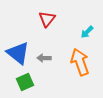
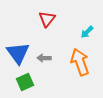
blue triangle: rotated 15 degrees clockwise
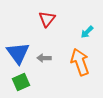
green square: moved 4 px left
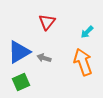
red triangle: moved 3 px down
blue triangle: moved 1 px right, 1 px up; rotated 35 degrees clockwise
gray arrow: rotated 16 degrees clockwise
orange arrow: moved 3 px right
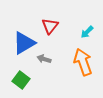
red triangle: moved 3 px right, 4 px down
blue triangle: moved 5 px right, 9 px up
gray arrow: moved 1 px down
green square: moved 2 px up; rotated 30 degrees counterclockwise
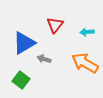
red triangle: moved 5 px right, 1 px up
cyan arrow: rotated 40 degrees clockwise
orange arrow: moved 2 px right, 1 px down; rotated 40 degrees counterclockwise
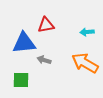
red triangle: moved 9 px left; rotated 42 degrees clockwise
blue triangle: rotated 25 degrees clockwise
gray arrow: moved 1 px down
green square: rotated 36 degrees counterclockwise
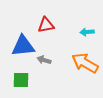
blue triangle: moved 1 px left, 3 px down
